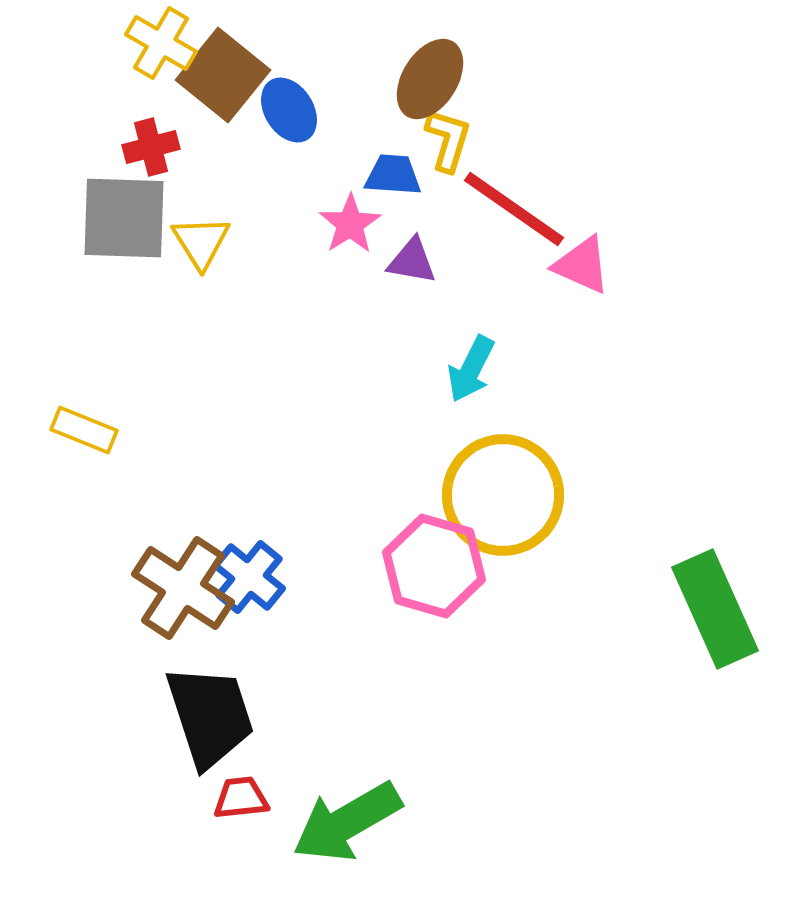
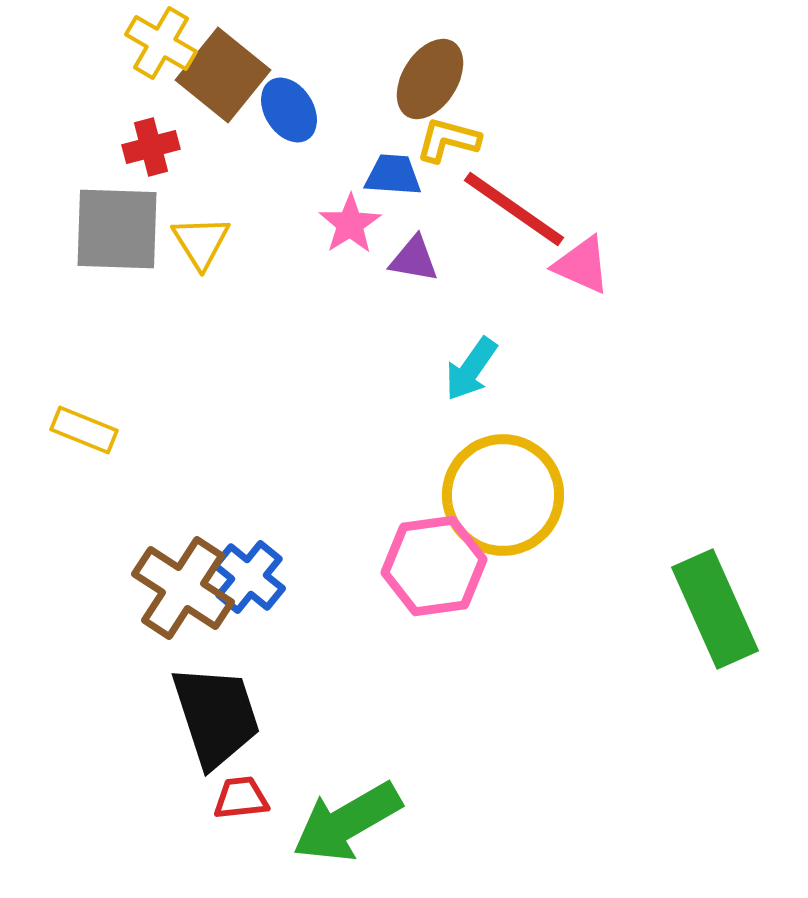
yellow L-shape: rotated 92 degrees counterclockwise
gray square: moved 7 px left, 11 px down
purple triangle: moved 2 px right, 2 px up
cyan arrow: rotated 8 degrees clockwise
pink hexagon: rotated 24 degrees counterclockwise
black trapezoid: moved 6 px right
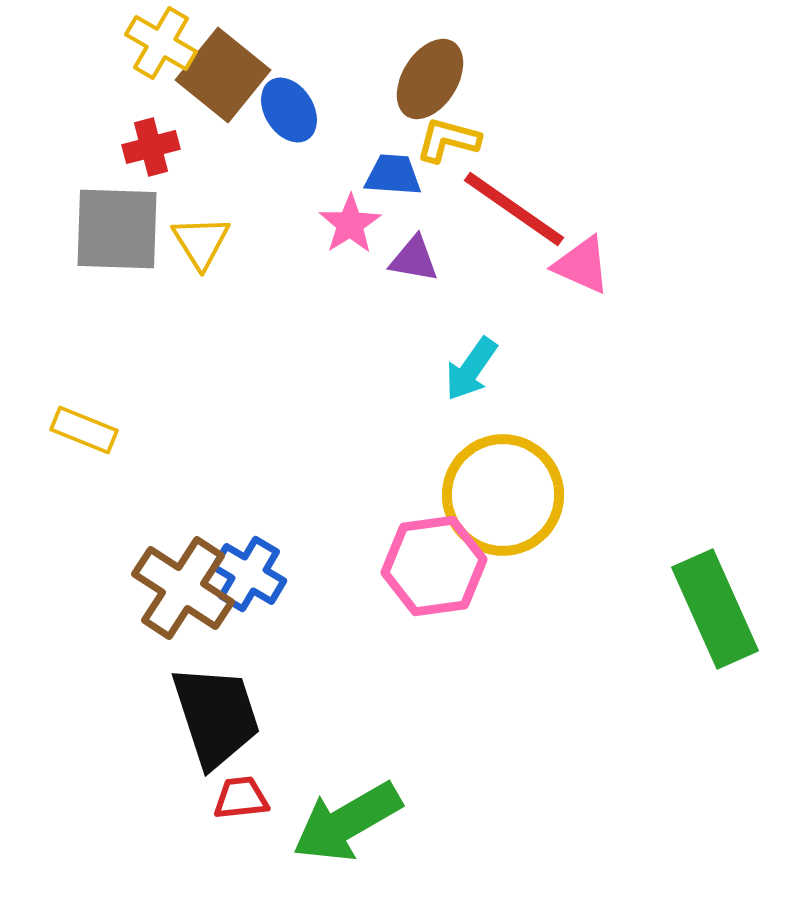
blue cross: moved 3 px up; rotated 8 degrees counterclockwise
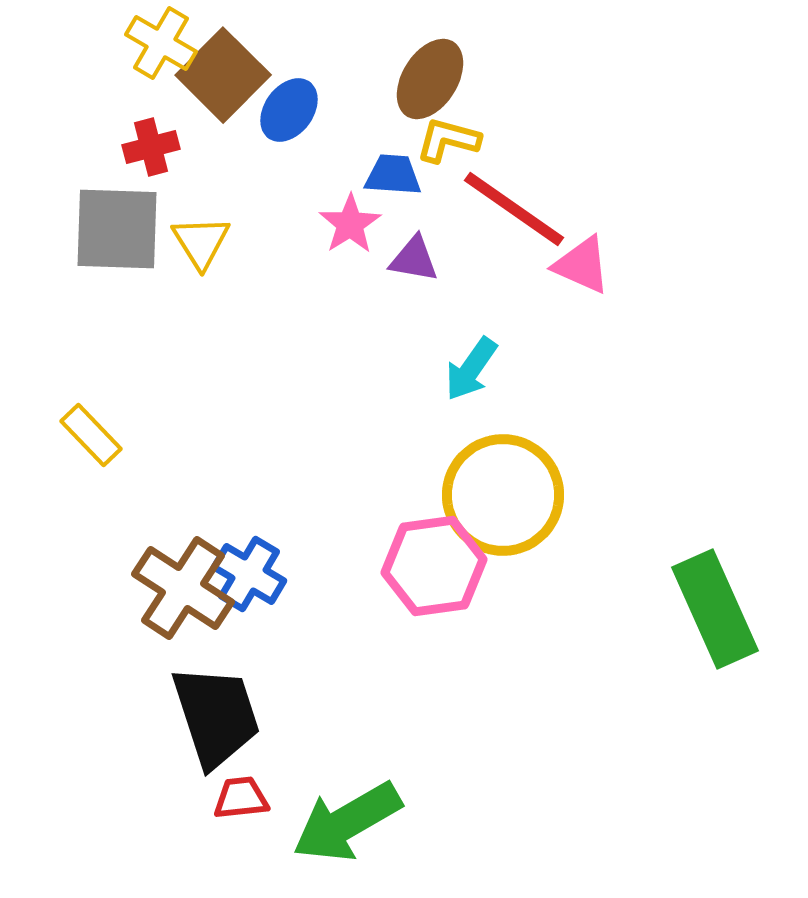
brown square: rotated 6 degrees clockwise
blue ellipse: rotated 68 degrees clockwise
yellow rectangle: moved 7 px right, 5 px down; rotated 24 degrees clockwise
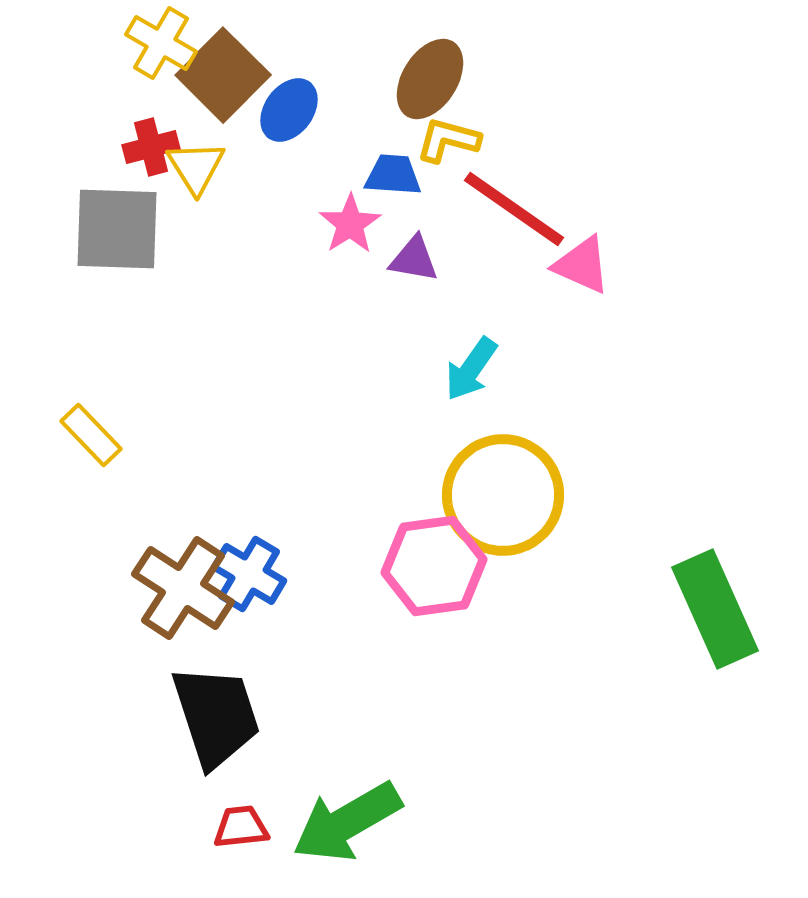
yellow triangle: moved 5 px left, 75 px up
red trapezoid: moved 29 px down
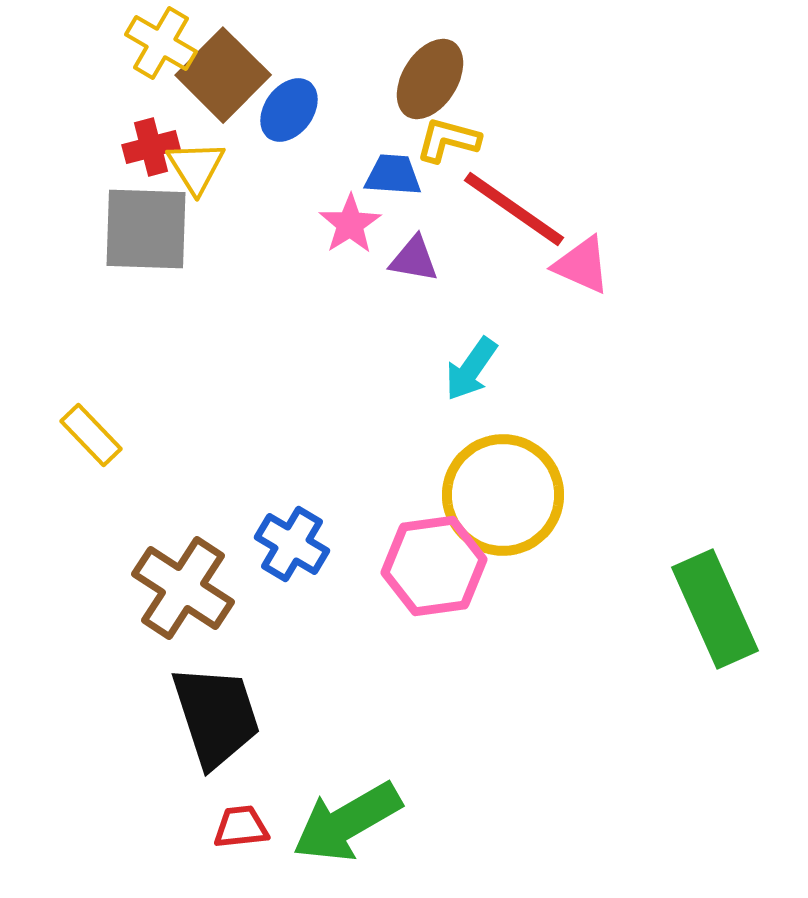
gray square: moved 29 px right
blue cross: moved 43 px right, 30 px up
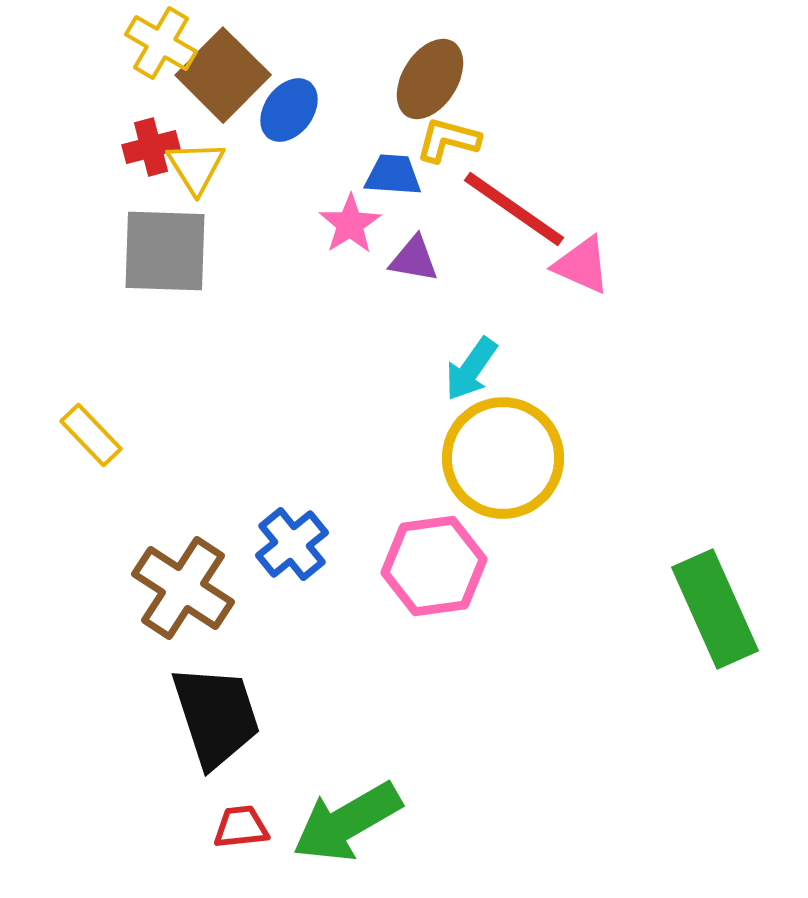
gray square: moved 19 px right, 22 px down
yellow circle: moved 37 px up
blue cross: rotated 20 degrees clockwise
